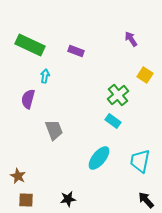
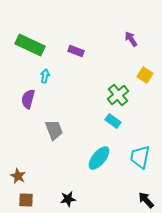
cyan trapezoid: moved 4 px up
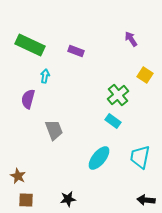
black arrow: rotated 42 degrees counterclockwise
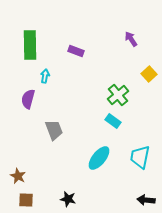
green rectangle: rotated 64 degrees clockwise
yellow square: moved 4 px right, 1 px up; rotated 14 degrees clockwise
black star: rotated 21 degrees clockwise
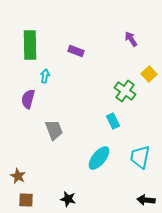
green cross: moved 7 px right, 4 px up; rotated 15 degrees counterclockwise
cyan rectangle: rotated 28 degrees clockwise
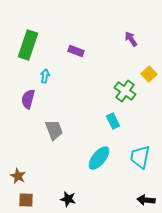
green rectangle: moved 2 px left; rotated 20 degrees clockwise
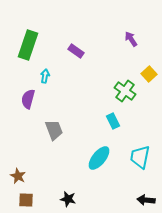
purple rectangle: rotated 14 degrees clockwise
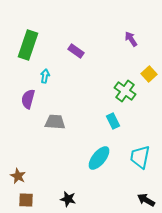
gray trapezoid: moved 1 px right, 8 px up; rotated 65 degrees counterclockwise
black arrow: rotated 24 degrees clockwise
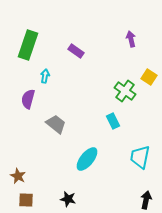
purple arrow: rotated 21 degrees clockwise
yellow square: moved 3 px down; rotated 14 degrees counterclockwise
gray trapezoid: moved 1 px right, 2 px down; rotated 35 degrees clockwise
cyan ellipse: moved 12 px left, 1 px down
black arrow: rotated 72 degrees clockwise
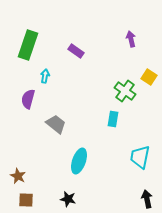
cyan rectangle: moved 2 px up; rotated 35 degrees clockwise
cyan ellipse: moved 8 px left, 2 px down; rotated 20 degrees counterclockwise
black arrow: moved 1 px right, 1 px up; rotated 24 degrees counterclockwise
